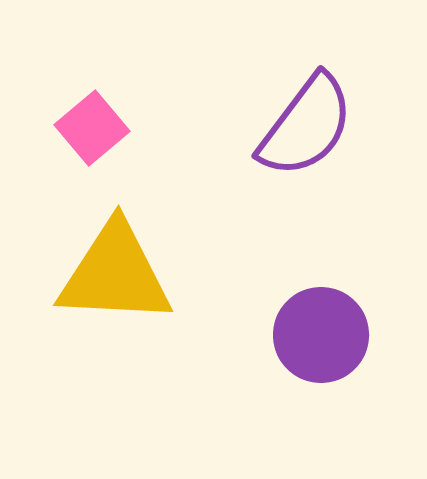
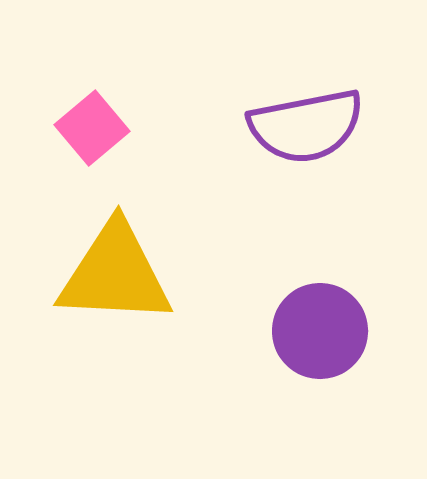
purple semicircle: rotated 42 degrees clockwise
purple circle: moved 1 px left, 4 px up
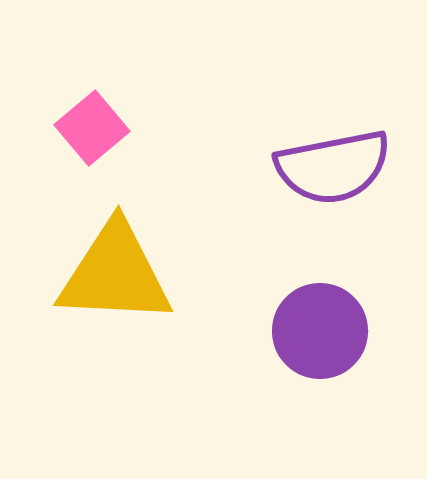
purple semicircle: moved 27 px right, 41 px down
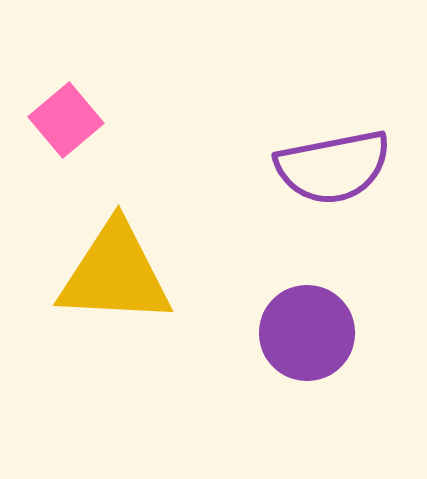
pink square: moved 26 px left, 8 px up
purple circle: moved 13 px left, 2 px down
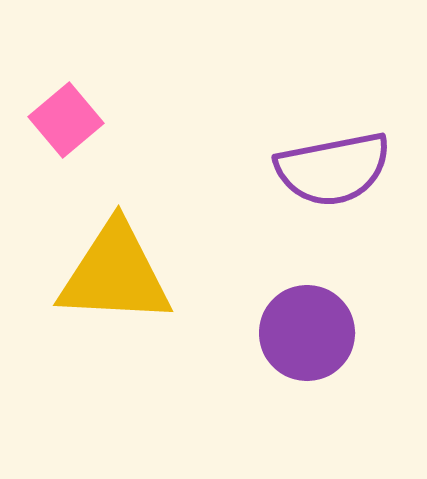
purple semicircle: moved 2 px down
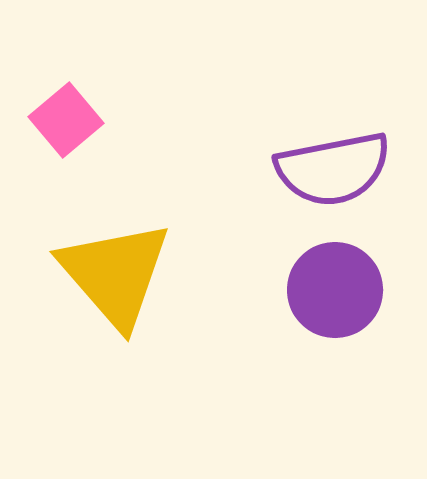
yellow triangle: rotated 46 degrees clockwise
purple circle: moved 28 px right, 43 px up
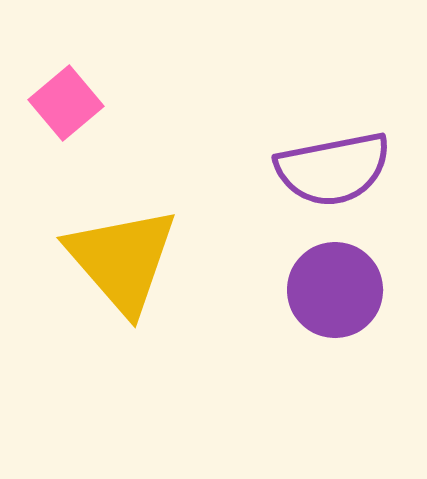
pink square: moved 17 px up
yellow triangle: moved 7 px right, 14 px up
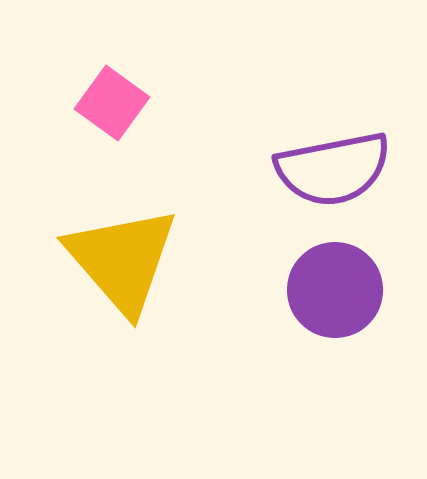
pink square: moved 46 px right; rotated 14 degrees counterclockwise
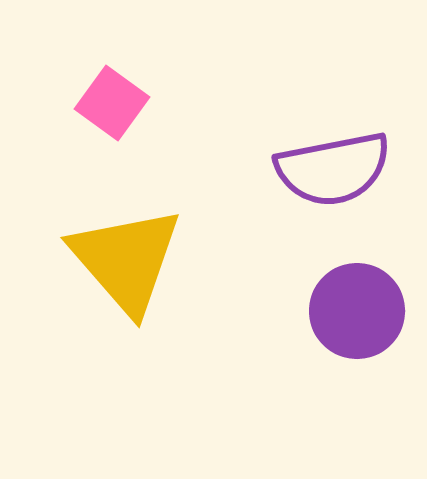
yellow triangle: moved 4 px right
purple circle: moved 22 px right, 21 px down
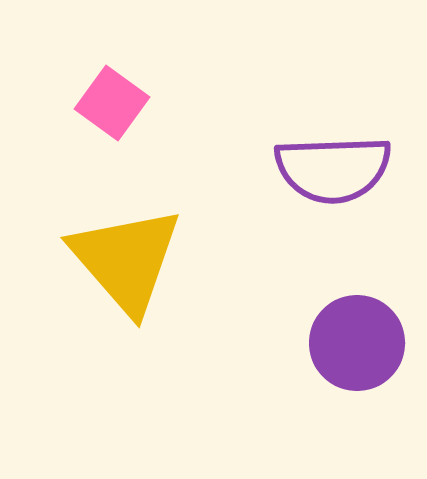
purple semicircle: rotated 9 degrees clockwise
purple circle: moved 32 px down
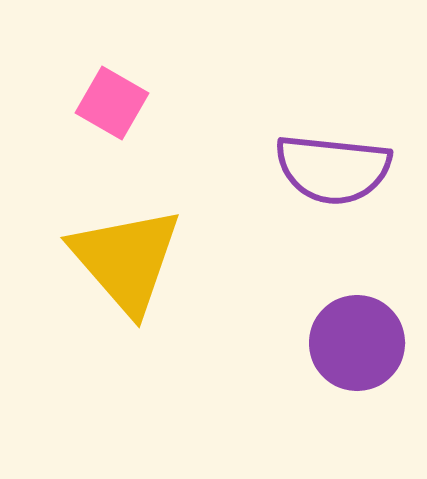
pink square: rotated 6 degrees counterclockwise
purple semicircle: rotated 8 degrees clockwise
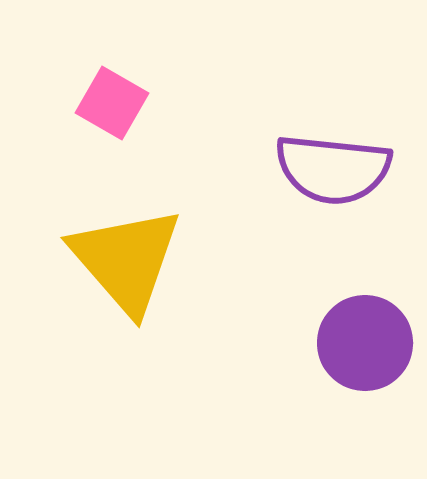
purple circle: moved 8 px right
